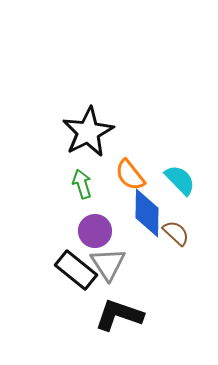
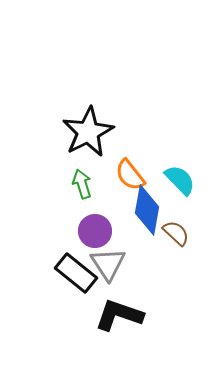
blue diamond: moved 3 px up; rotated 9 degrees clockwise
black rectangle: moved 3 px down
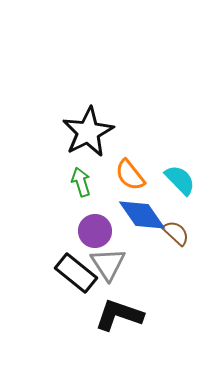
green arrow: moved 1 px left, 2 px up
blue diamond: moved 5 px left, 5 px down; rotated 45 degrees counterclockwise
